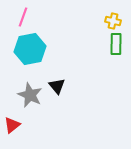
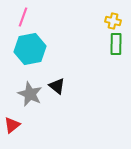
black triangle: rotated 12 degrees counterclockwise
gray star: moved 1 px up
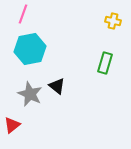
pink line: moved 3 px up
green rectangle: moved 11 px left, 19 px down; rotated 15 degrees clockwise
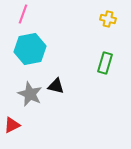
yellow cross: moved 5 px left, 2 px up
black triangle: moved 1 px left; rotated 24 degrees counterclockwise
red triangle: rotated 12 degrees clockwise
